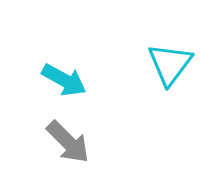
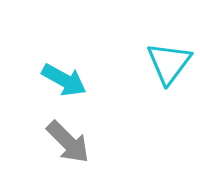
cyan triangle: moved 1 px left, 1 px up
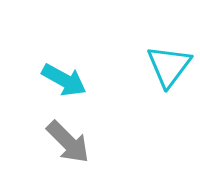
cyan triangle: moved 3 px down
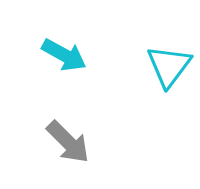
cyan arrow: moved 25 px up
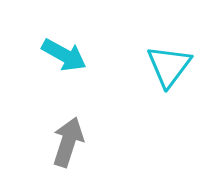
gray arrow: rotated 117 degrees counterclockwise
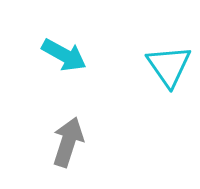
cyan triangle: rotated 12 degrees counterclockwise
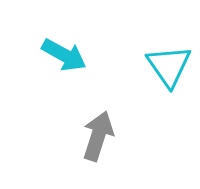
gray arrow: moved 30 px right, 6 px up
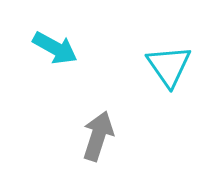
cyan arrow: moved 9 px left, 7 px up
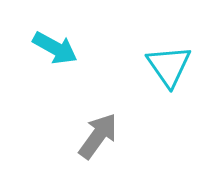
gray arrow: rotated 18 degrees clockwise
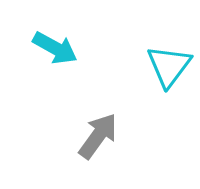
cyan triangle: rotated 12 degrees clockwise
